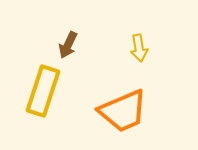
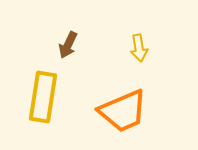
yellow rectangle: moved 6 px down; rotated 9 degrees counterclockwise
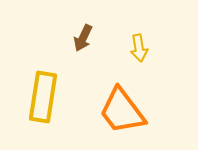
brown arrow: moved 15 px right, 7 px up
orange trapezoid: moved 1 px left; rotated 76 degrees clockwise
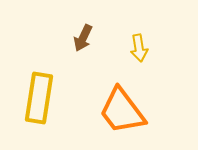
yellow rectangle: moved 4 px left, 1 px down
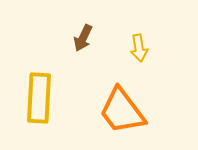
yellow rectangle: rotated 6 degrees counterclockwise
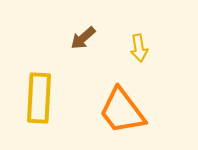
brown arrow: rotated 24 degrees clockwise
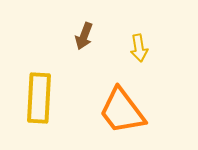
brown arrow: moved 1 px right, 2 px up; rotated 28 degrees counterclockwise
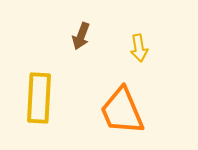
brown arrow: moved 3 px left
orange trapezoid: rotated 14 degrees clockwise
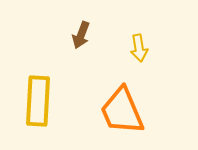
brown arrow: moved 1 px up
yellow rectangle: moved 1 px left, 3 px down
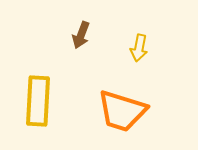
yellow arrow: rotated 20 degrees clockwise
orange trapezoid: rotated 50 degrees counterclockwise
